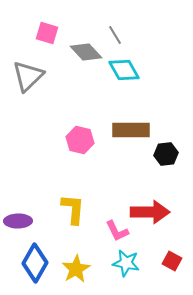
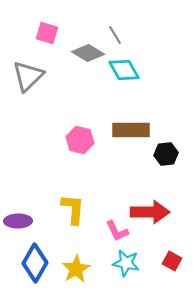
gray diamond: moved 2 px right, 1 px down; rotated 16 degrees counterclockwise
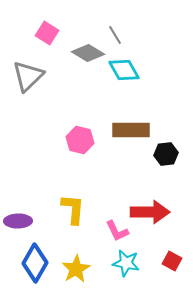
pink square: rotated 15 degrees clockwise
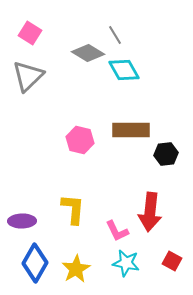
pink square: moved 17 px left
red arrow: rotated 96 degrees clockwise
purple ellipse: moved 4 px right
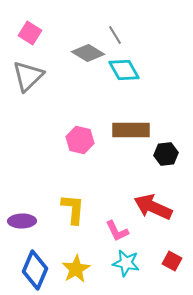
red arrow: moved 3 px right, 5 px up; rotated 108 degrees clockwise
blue diamond: moved 7 px down; rotated 6 degrees counterclockwise
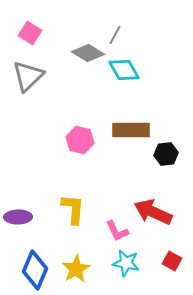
gray line: rotated 60 degrees clockwise
red arrow: moved 5 px down
purple ellipse: moved 4 px left, 4 px up
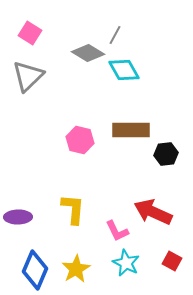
cyan star: rotated 16 degrees clockwise
